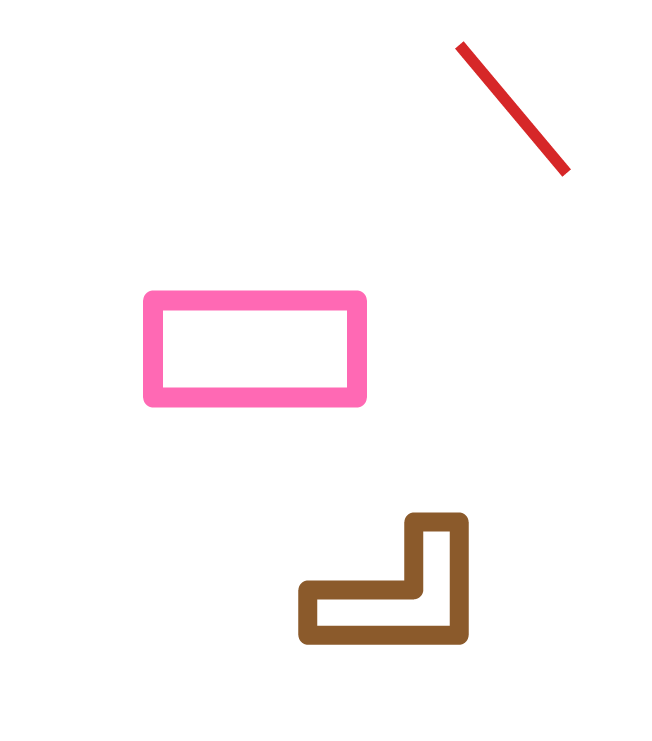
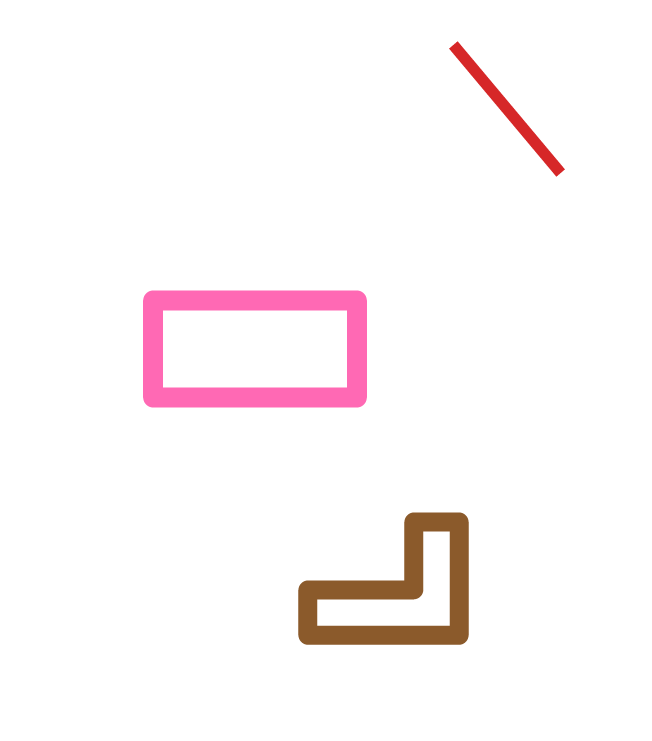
red line: moved 6 px left
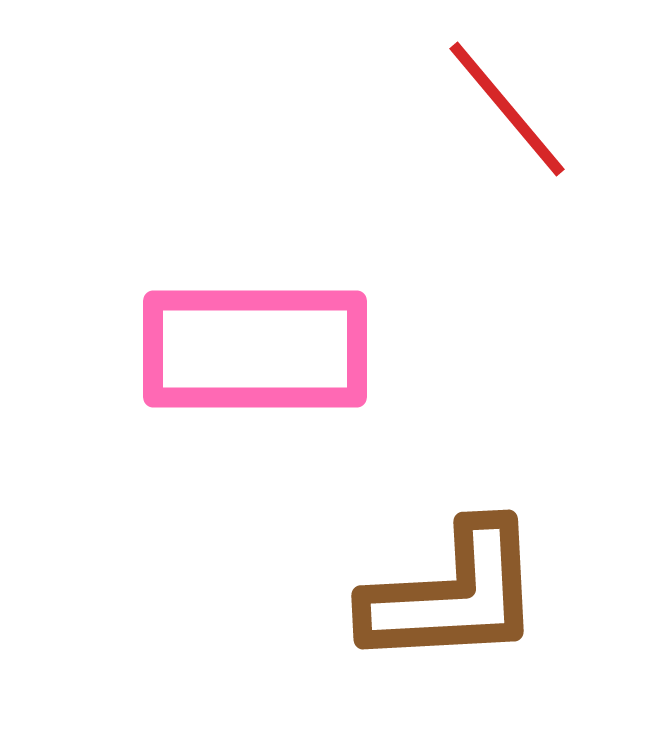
brown L-shape: moved 53 px right; rotated 3 degrees counterclockwise
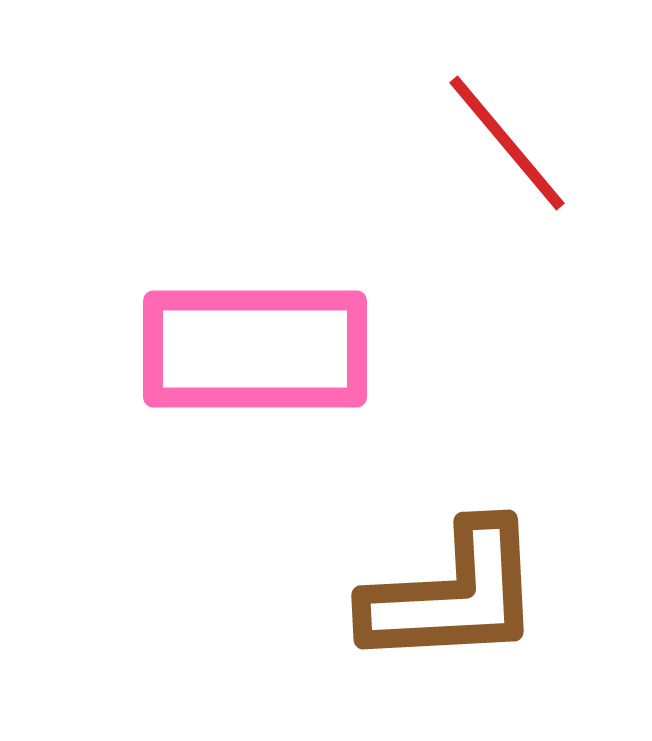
red line: moved 34 px down
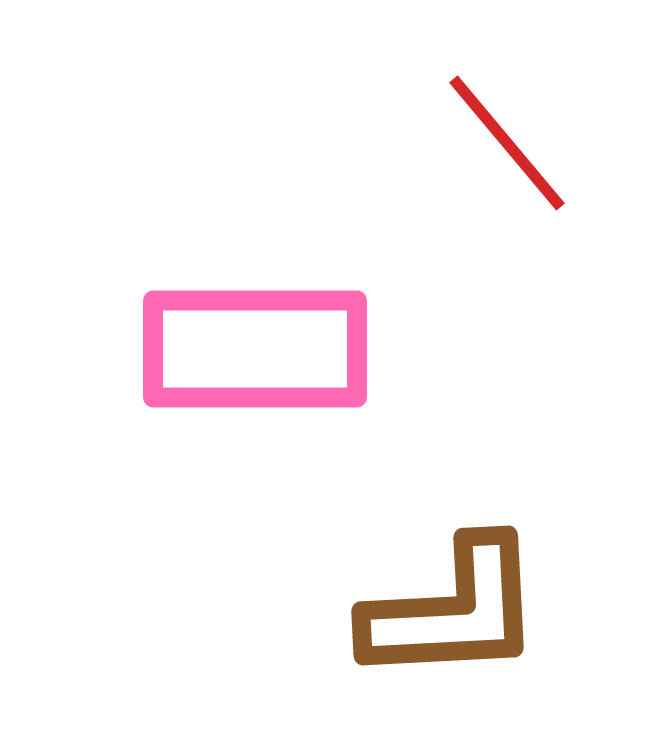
brown L-shape: moved 16 px down
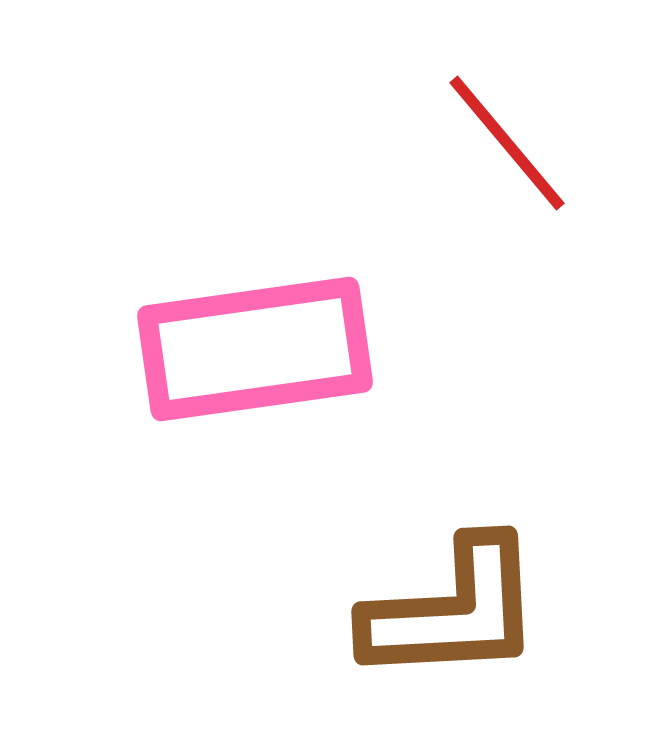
pink rectangle: rotated 8 degrees counterclockwise
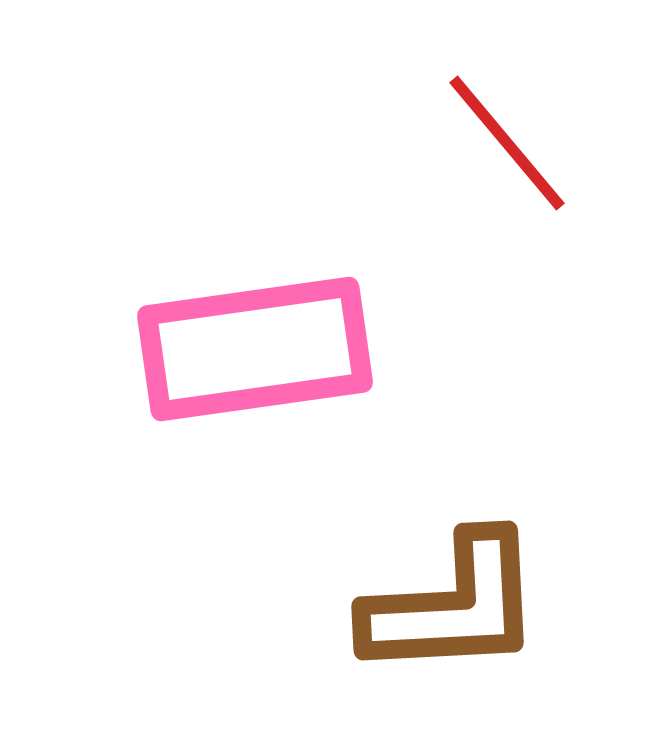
brown L-shape: moved 5 px up
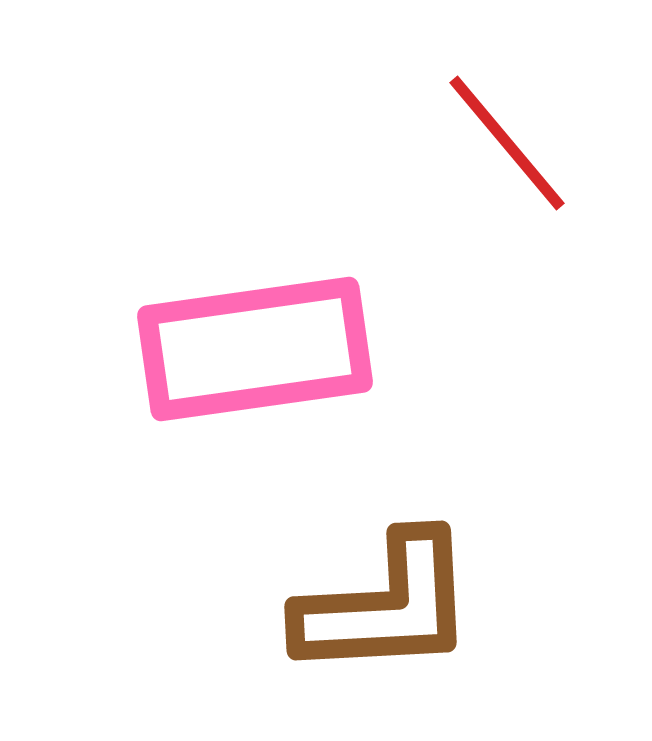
brown L-shape: moved 67 px left
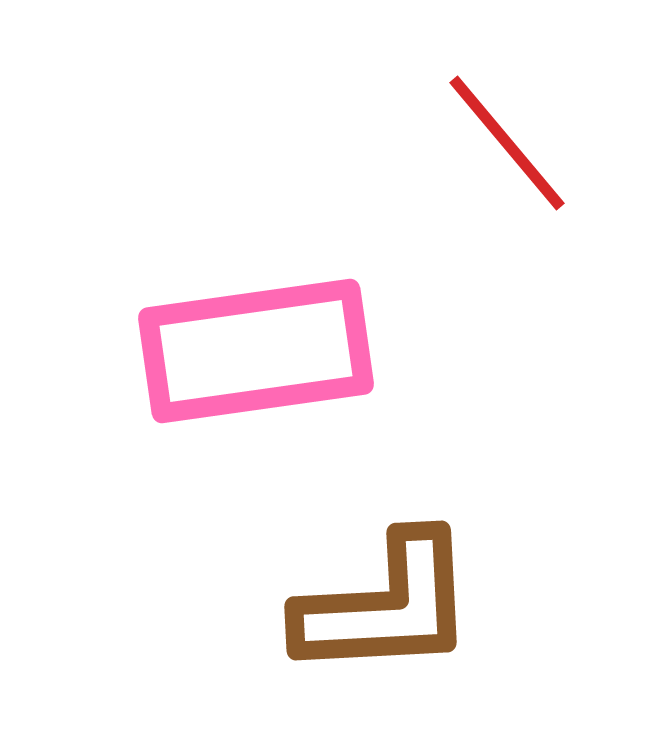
pink rectangle: moved 1 px right, 2 px down
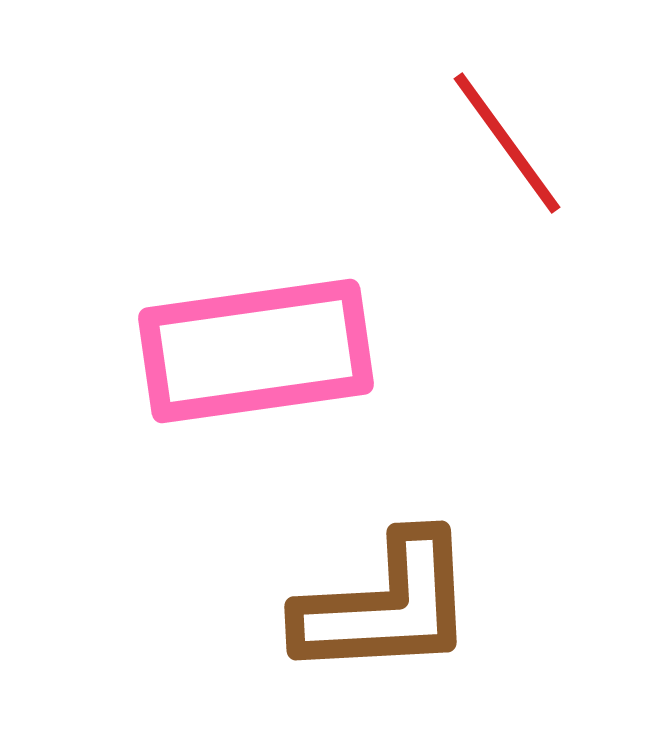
red line: rotated 4 degrees clockwise
